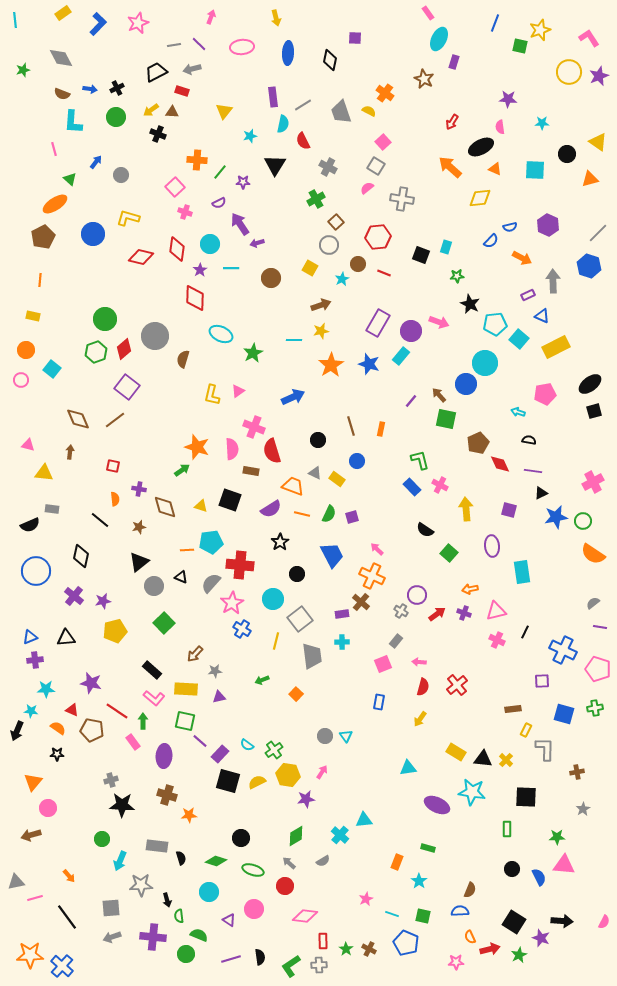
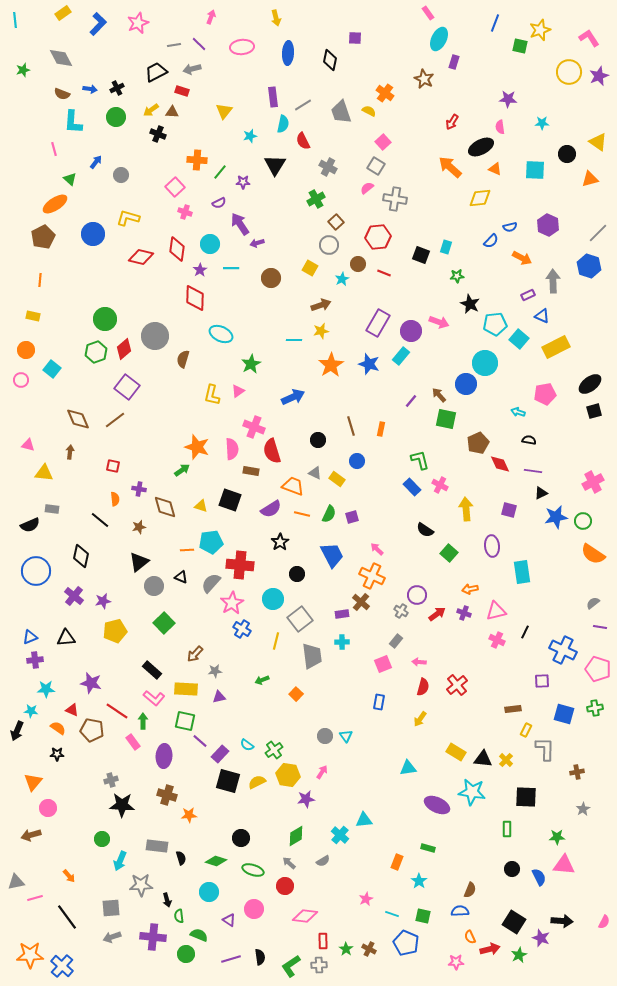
gray cross at (402, 199): moved 7 px left
green star at (253, 353): moved 2 px left, 11 px down
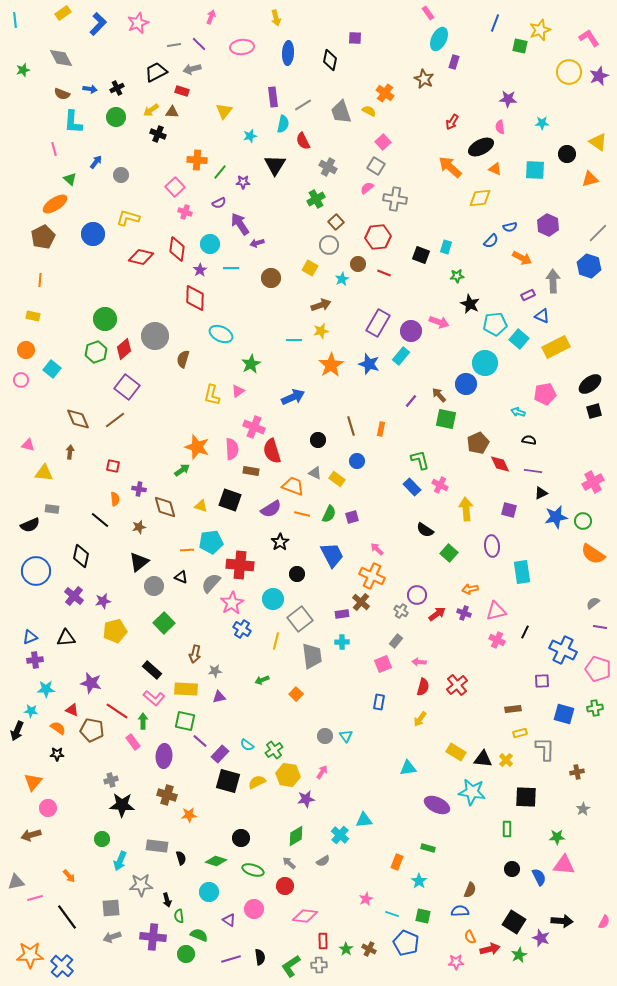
brown arrow at (195, 654): rotated 30 degrees counterclockwise
yellow rectangle at (526, 730): moved 6 px left, 3 px down; rotated 48 degrees clockwise
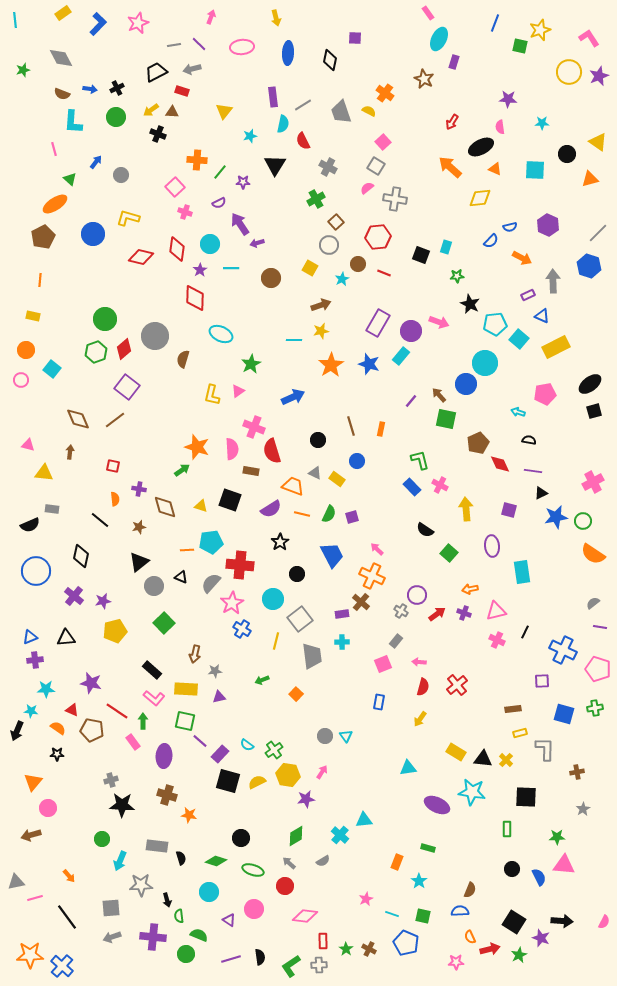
orange star at (189, 815): rotated 14 degrees clockwise
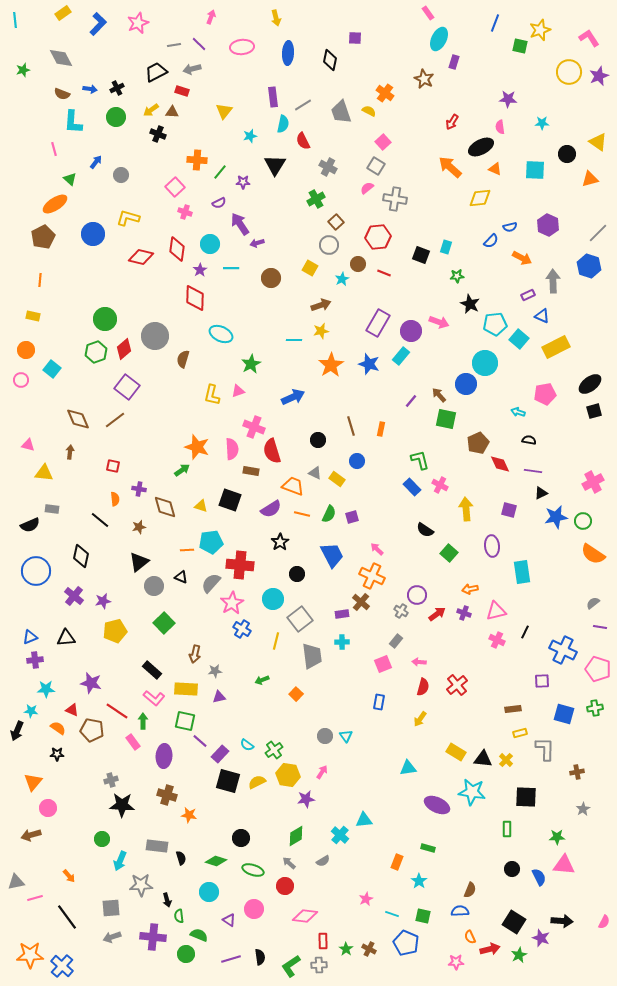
pink triangle at (238, 391): rotated 16 degrees clockwise
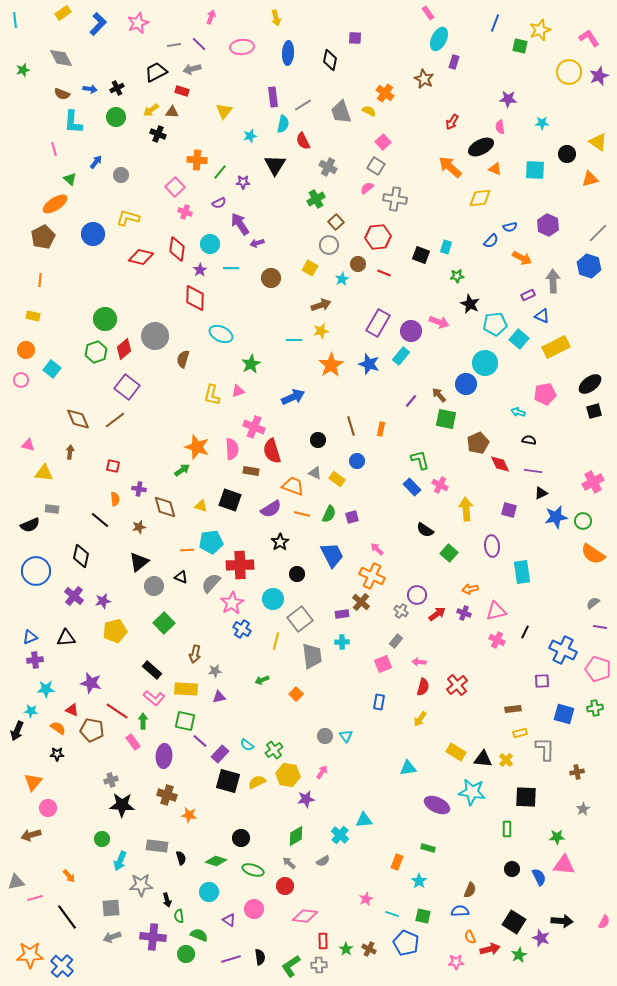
red cross at (240, 565): rotated 8 degrees counterclockwise
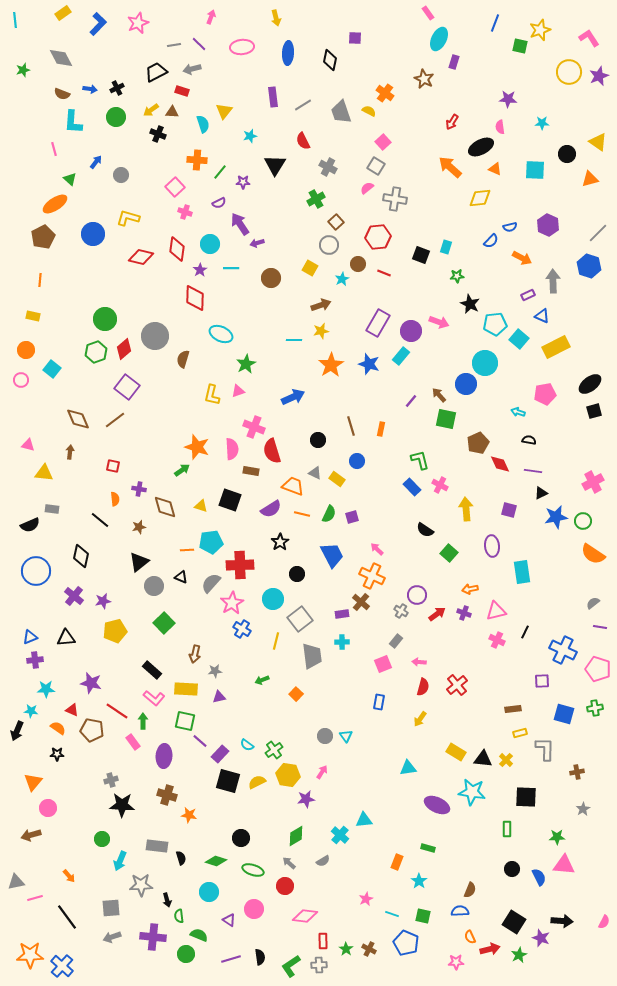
cyan semicircle at (283, 124): moved 80 px left; rotated 30 degrees counterclockwise
green star at (251, 364): moved 5 px left
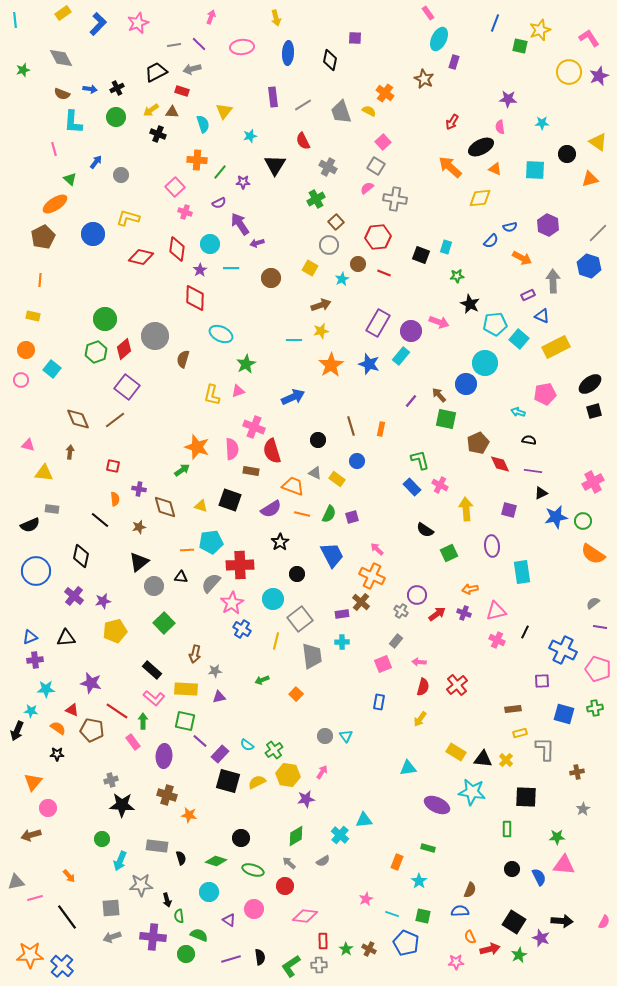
green square at (449, 553): rotated 24 degrees clockwise
black triangle at (181, 577): rotated 16 degrees counterclockwise
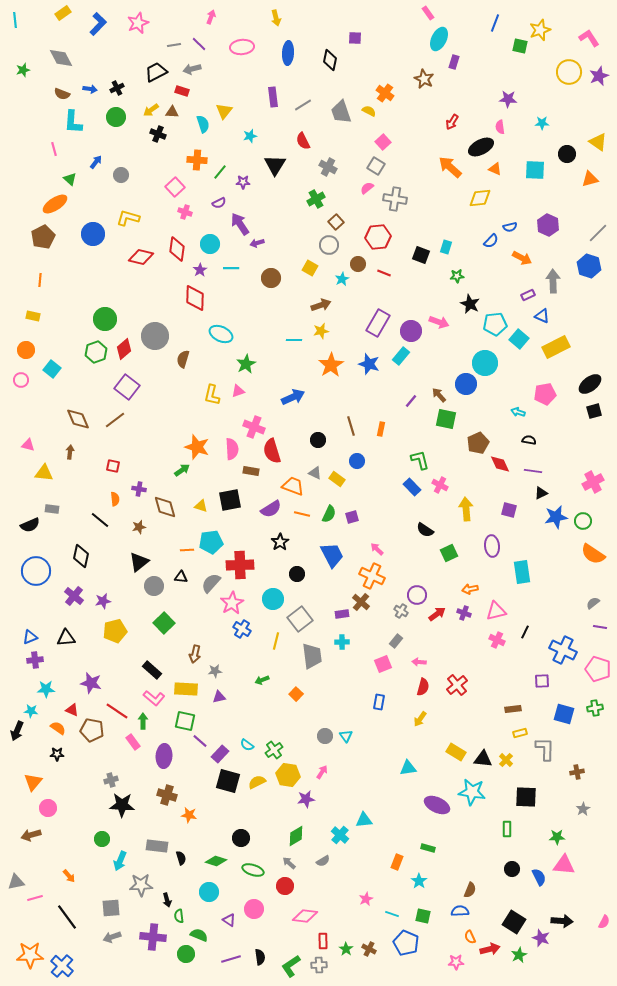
black square at (230, 500): rotated 30 degrees counterclockwise
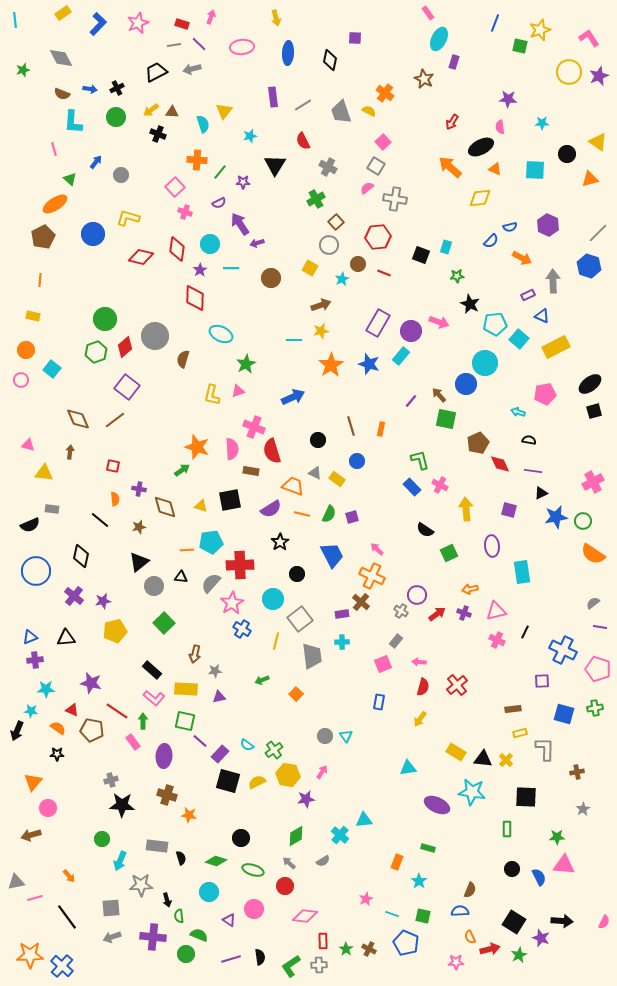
red rectangle at (182, 91): moved 67 px up
red diamond at (124, 349): moved 1 px right, 2 px up
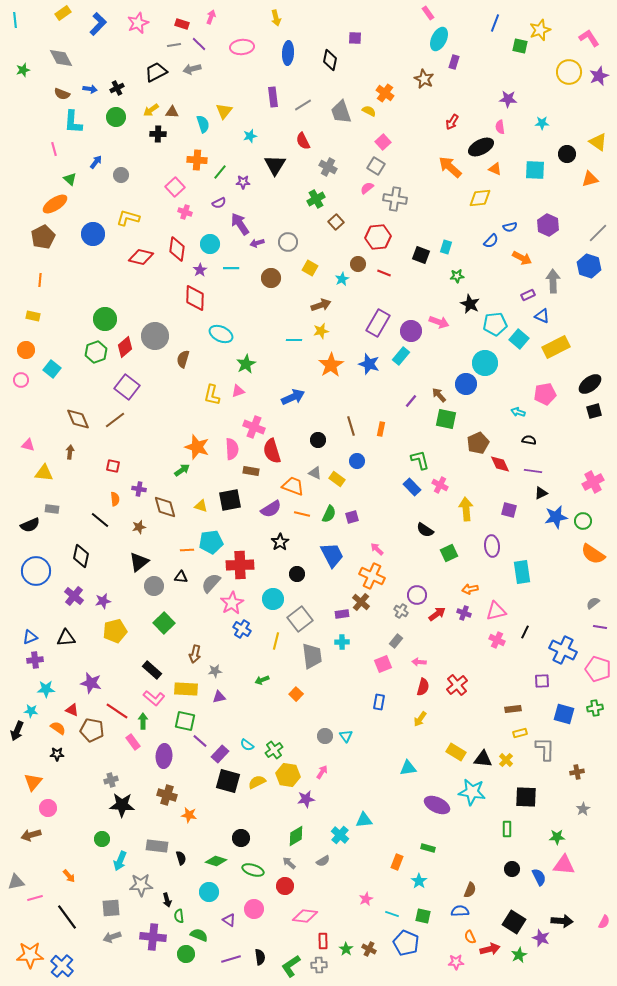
black cross at (158, 134): rotated 21 degrees counterclockwise
gray circle at (329, 245): moved 41 px left, 3 px up
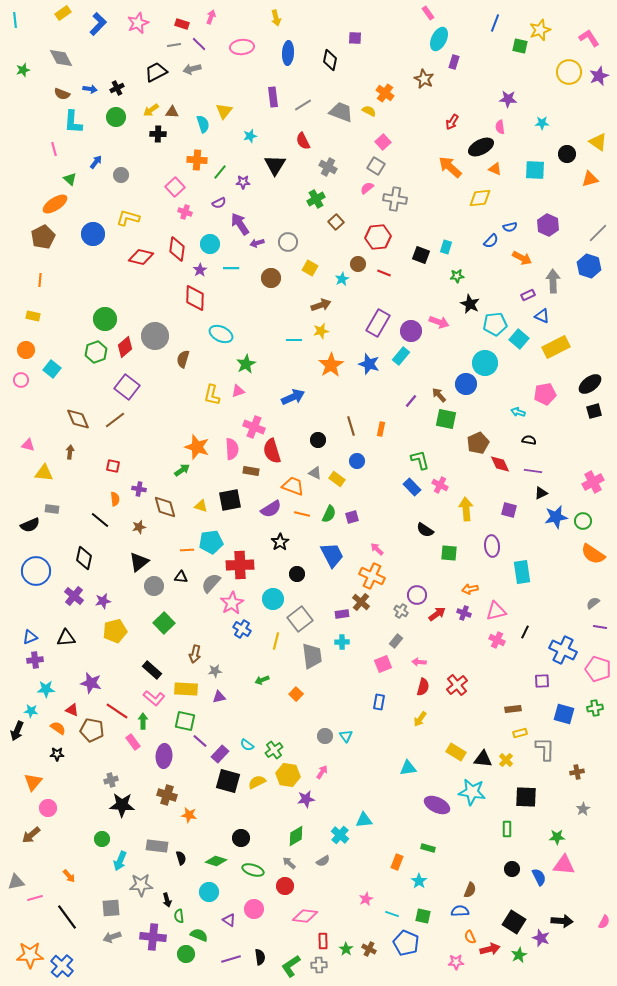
gray trapezoid at (341, 112): rotated 130 degrees clockwise
green square at (449, 553): rotated 30 degrees clockwise
black diamond at (81, 556): moved 3 px right, 2 px down
brown arrow at (31, 835): rotated 24 degrees counterclockwise
